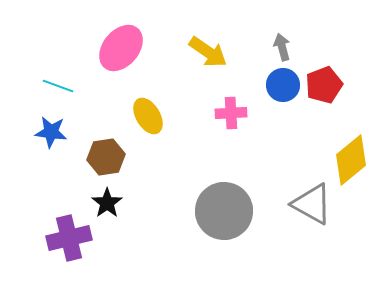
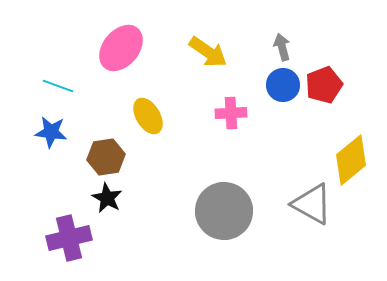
black star: moved 5 px up; rotated 8 degrees counterclockwise
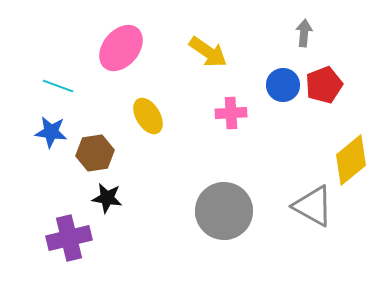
gray arrow: moved 22 px right, 14 px up; rotated 20 degrees clockwise
brown hexagon: moved 11 px left, 4 px up
black star: rotated 20 degrees counterclockwise
gray triangle: moved 1 px right, 2 px down
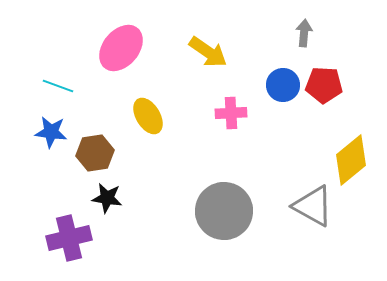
red pentagon: rotated 24 degrees clockwise
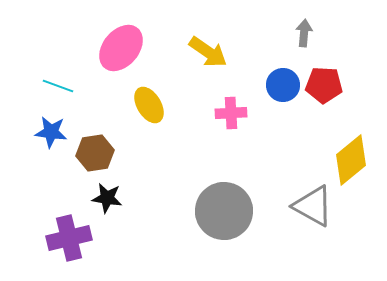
yellow ellipse: moved 1 px right, 11 px up
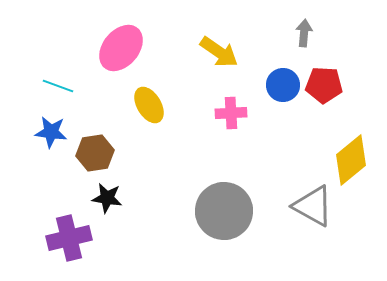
yellow arrow: moved 11 px right
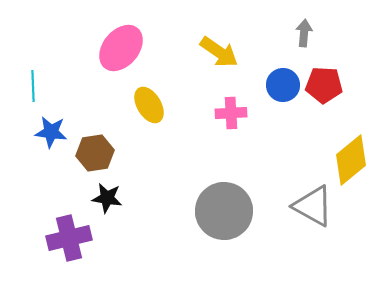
cyan line: moved 25 px left; rotated 68 degrees clockwise
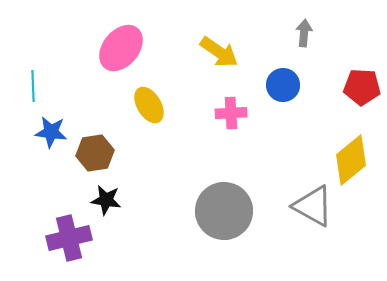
red pentagon: moved 38 px right, 2 px down
black star: moved 1 px left, 2 px down
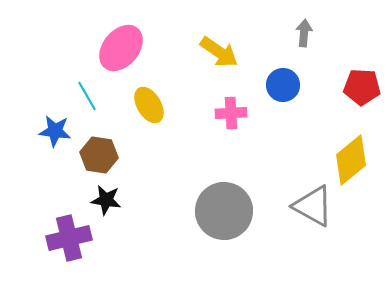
cyan line: moved 54 px right, 10 px down; rotated 28 degrees counterclockwise
blue star: moved 4 px right, 1 px up
brown hexagon: moved 4 px right, 2 px down; rotated 18 degrees clockwise
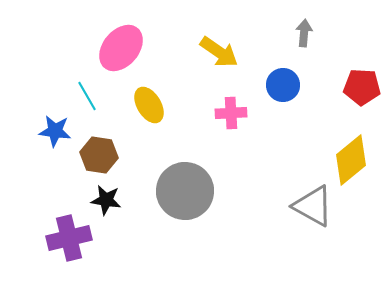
gray circle: moved 39 px left, 20 px up
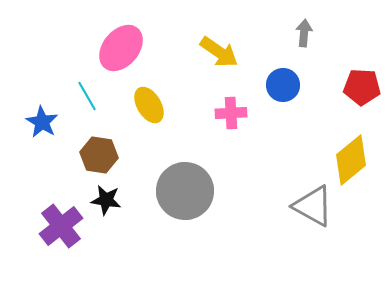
blue star: moved 13 px left, 9 px up; rotated 24 degrees clockwise
purple cross: moved 8 px left, 12 px up; rotated 24 degrees counterclockwise
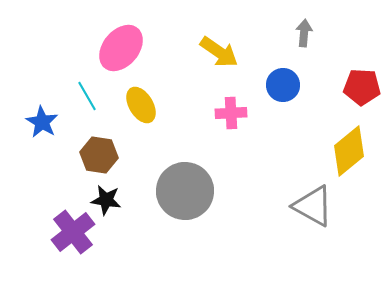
yellow ellipse: moved 8 px left
yellow diamond: moved 2 px left, 9 px up
purple cross: moved 12 px right, 6 px down
